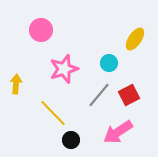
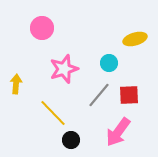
pink circle: moved 1 px right, 2 px up
yellow ellipse: rotated 40 degrees clockwise
red square: rotated 25 degrees clockwise
pink arrow: rotated 20 degrees counterclockwise
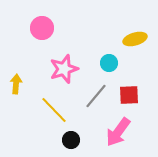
gray line: moved 3 px left, 1 px down
yellow line: moved 1 px right, 3 px up
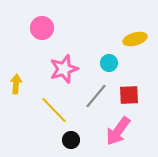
pink arrow: moved 1 px up
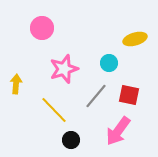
red square: rotated 15 degrees clockwise
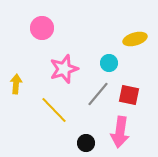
gray line: moved 2 px right, 2 px up
pink arrow: moved 2 px right, 1 px down; rotated 28 degrees counterclockwise
black circle: moved 15 px right, 3 px down
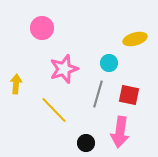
gray line: rotated 24 degrees counterclockwise
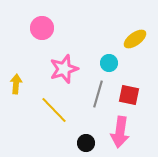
yellow ellipse: rotated 20 degrees counterclockwise
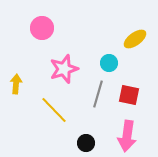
pink arrow: moved 7 px right, 4 px down
